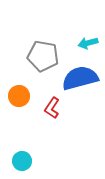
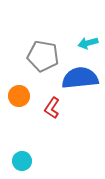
blue semicircle: rotated 9 degrees clockwise
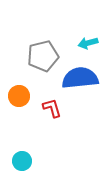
gray pentagon: rotated 24 degrees counterclockwise
red L-shape: rotated 130 degrees clockwise
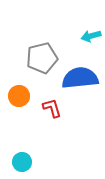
cyan arrow: moved 3 px right, 7 px up
gray pentagon: moved 1 px left, 2 px down
cyan circle: moved 1 px down
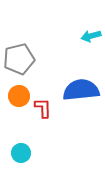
gray pentagon: moved 23 px left, 1 px down
blue semicircle: moved 1 px right, 12 px down
red L-shape: moved 9 px left; rotated 15 degrees clockwise
cyan circle: moved 1 px left, 9 px up
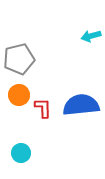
blue semicircle: moved 15 px down
orange circle: moved 1 px up
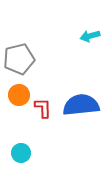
cyan arrow: moved 1 px left
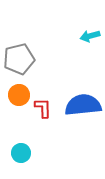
blue semicircle: moved 2 px right
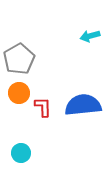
gray pentagon: rotated 16 degrees counterclockwise
orange circle: moved 2 px up
red L-shape: moved 1 px up
